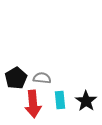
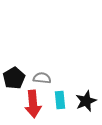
black pentagon: moved 2 px left
black star: rotated 15 degrees clockwise
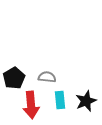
gray semicircle: moved 5 px right, 1 px up
red arrow: moved 2 px left, 1 px down
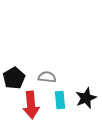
black star: moved 3 px up
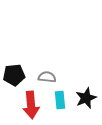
black pentagon: moved 3 px up; rotated 25 degrees clockwise
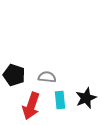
black pentagon: rotated 25 degrees clockwise
red arrow: moved 1 px down; rotated 24 degrees clockwise
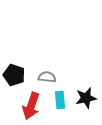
black star: rotated 10 degrees clockwise
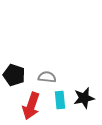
black star: moved 2 px left
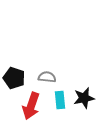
black pentagon: moved 3 px down
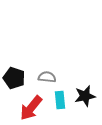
black star: moved 1 px right, 2 px up
red arrow: moved 2 px down; rotated 20 degrees clockwise
